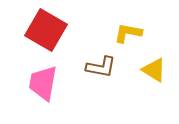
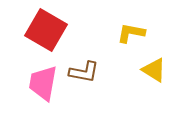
yellow L-shape: moved 3 px right
brown L-shape: moved 17 px left, 5 px down
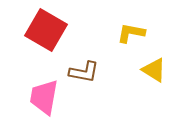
pink trapezoid: moved 1 px right, 14 px down
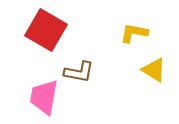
yellow L-shape: moved 3 px right
brown L-shape: moved 5 px left
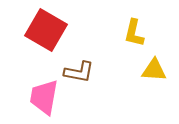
yellow L-shape: rotated 88 degrees counterclockwise
yellow triangle: rotated 28 degrees counterclockwise
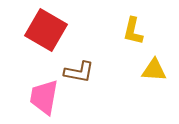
yellow L-shape: moved 1 px left, 2 px up
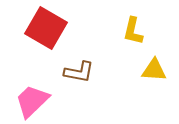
red square: moved 2 px up
pink trapezoid: moved 12 px left, 4 px down; rotated 36 degrees clockwise
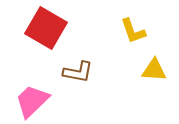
yellow L-shape: rotated 32 degrees counterclockwise
brown L-shape: moved 1 px left
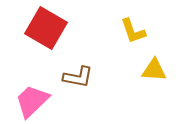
brown L-shape: moved 5 px down
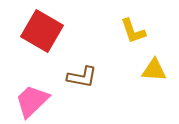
red square: moved 4 px left, 3 px down
brown L-shape: moved 4 px right
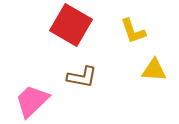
red square: moved 29 px right, 6 px up
